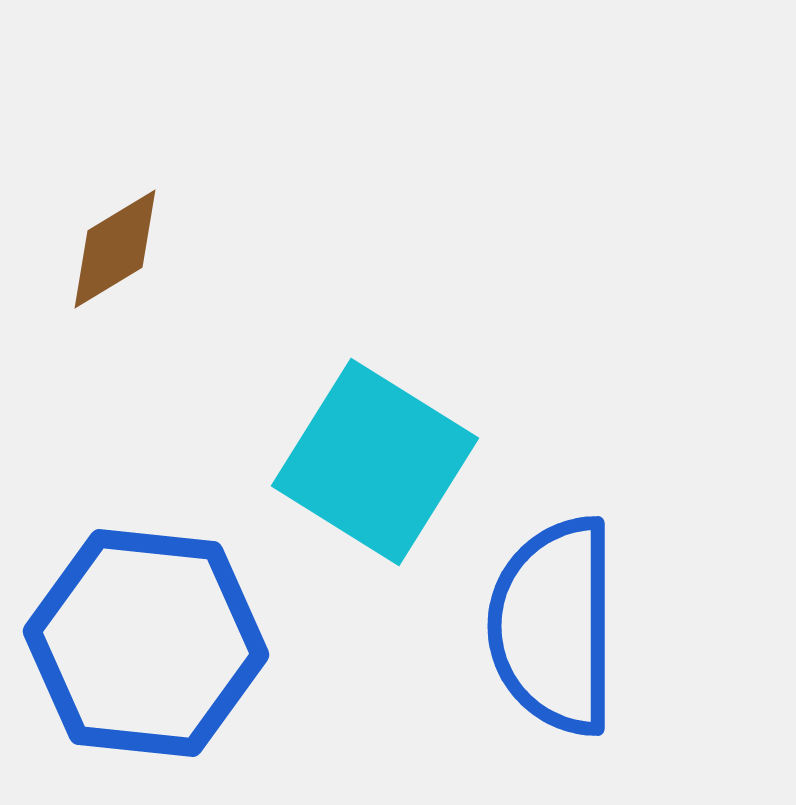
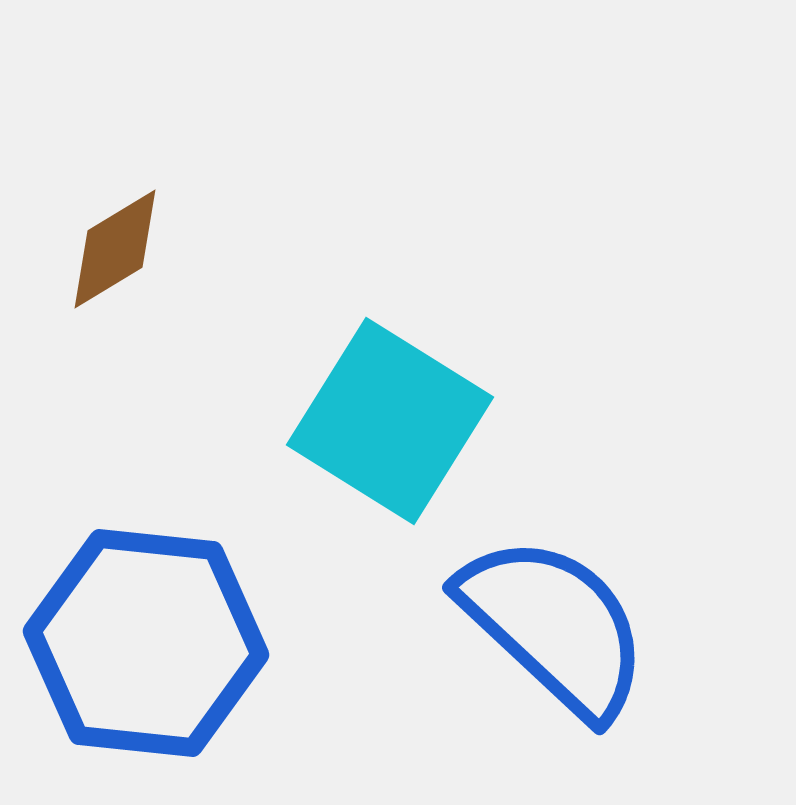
cyan square: moved 15 px right, 41 px up
blue semicircle: rotated 133 degrees clockwise
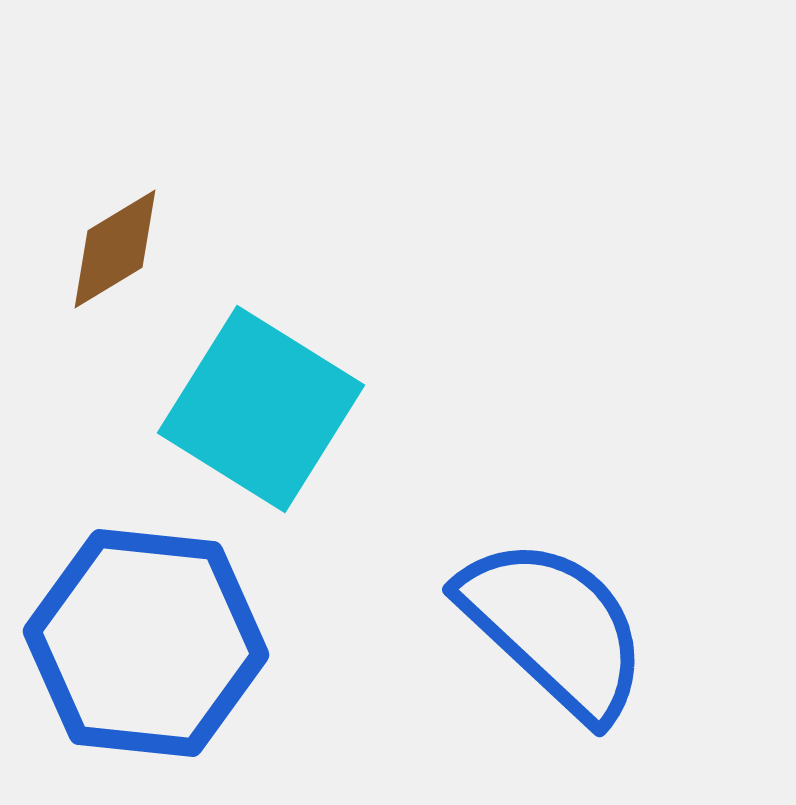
cyan square: moved 129 px left, 12 px up
blue semicircle: moved 2 px down
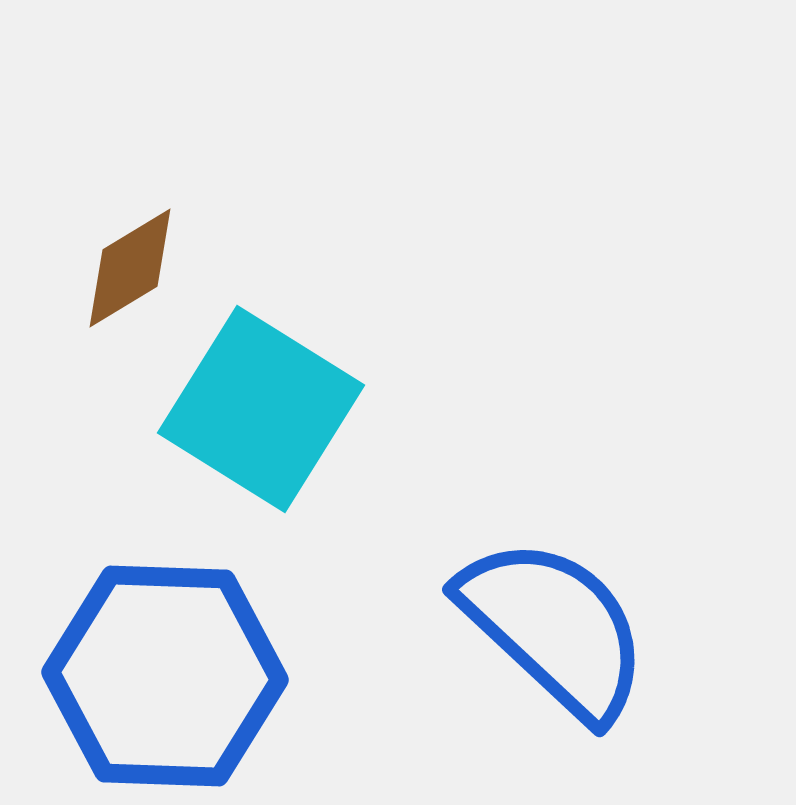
brown diamond: moved 15 px right, 19 px down
blue hexagon: moved 19 px right, 33 px down; rotated 4 degrees counterclockwise
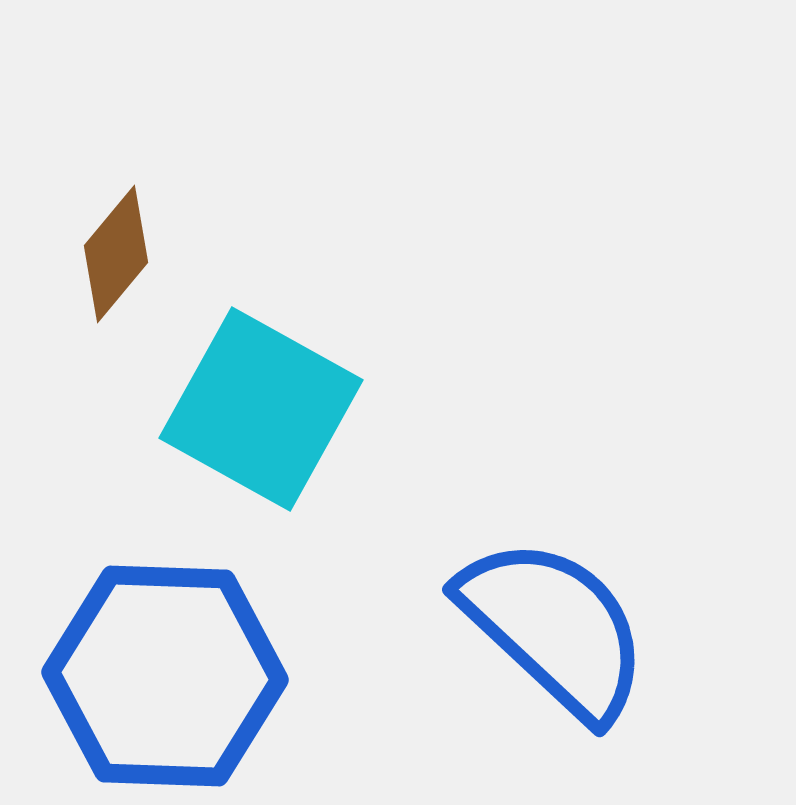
brown diamond: moved 14 px left, 14 px up; rotated 19 degrees counterclockwise
cyan square: rotated 3 degrees counterclockwise
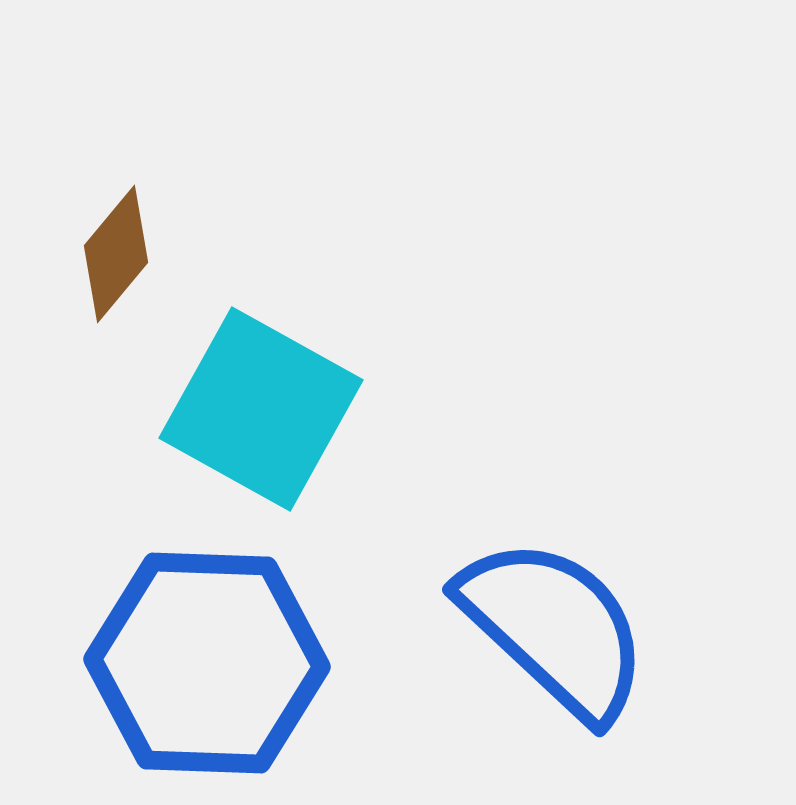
blue hexagon: moved 42 px right, 13 px up
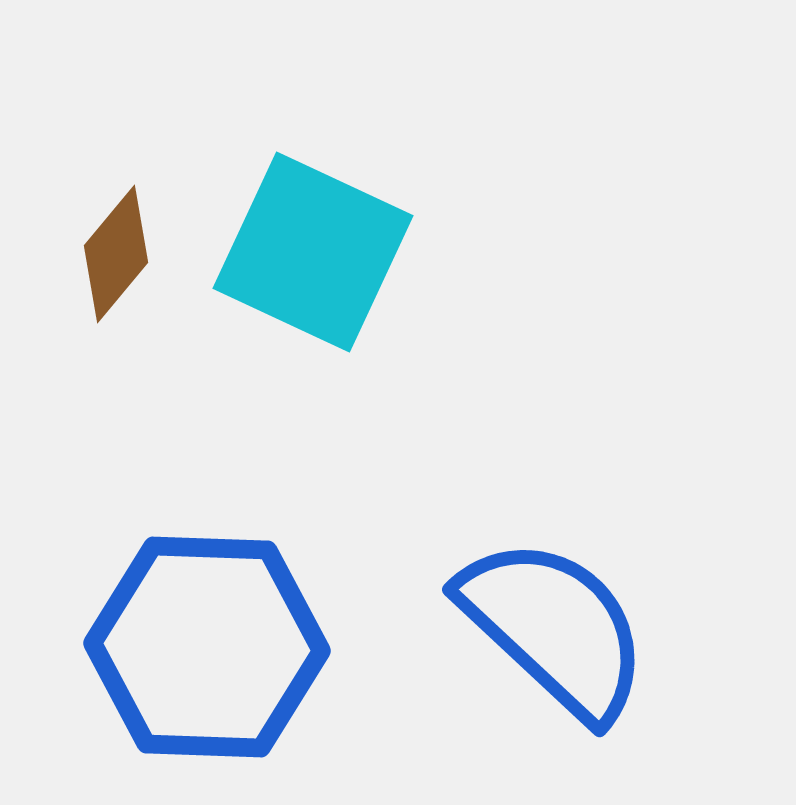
cyan square: moved 52 px right, 157 px up; rotated 4 degrees counterclockwise
blue hexagon: moved 16 px up
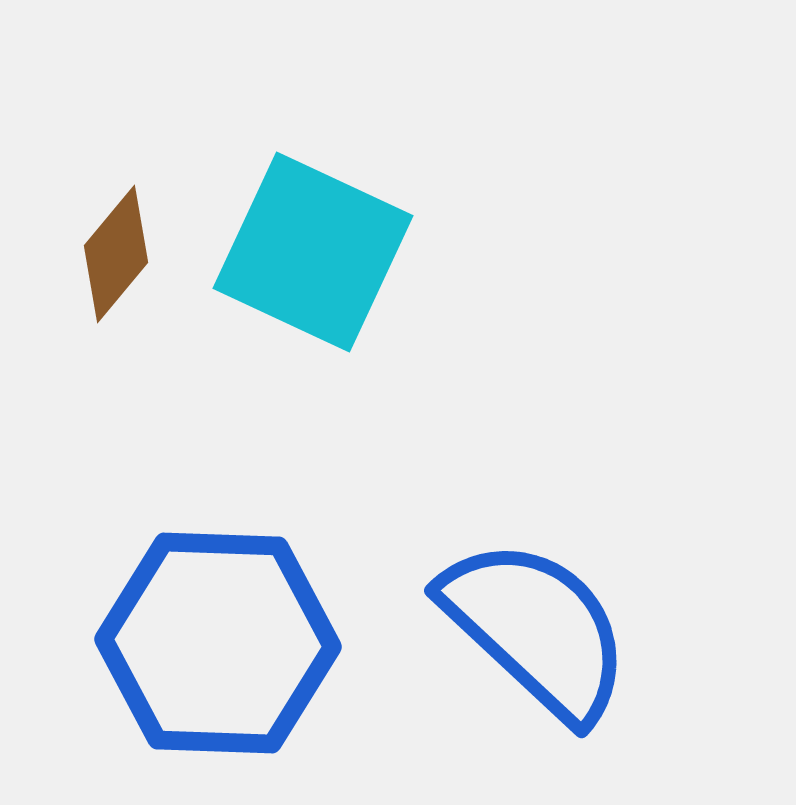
blue semicircle: moved 18 px left, 1 px down
blue hexagon: moved 11 px right, 4 px up
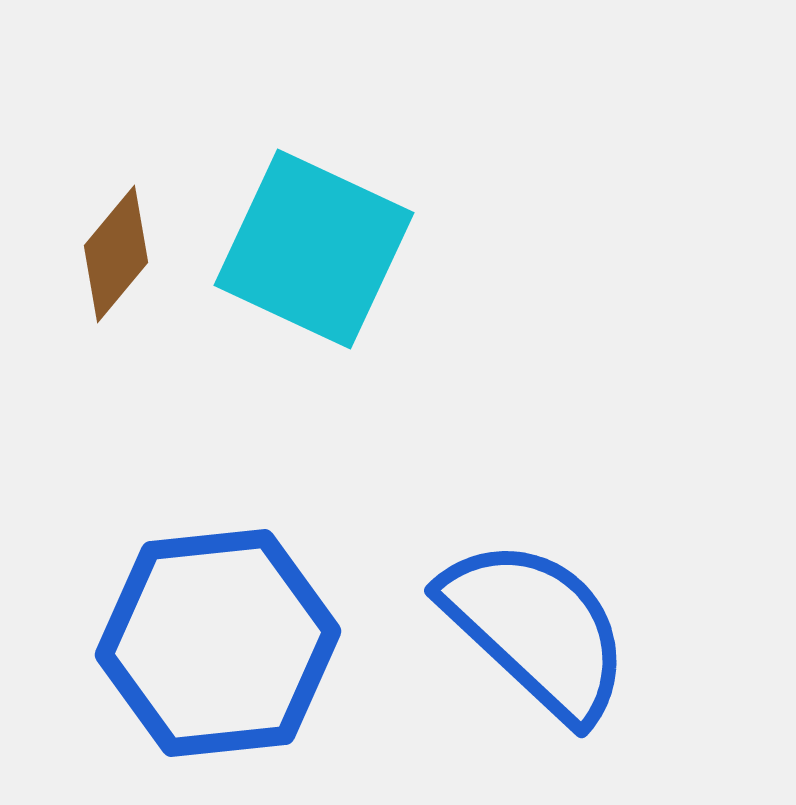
cyan square: moved 1 px right, 3 px up
blue hexagon: rotated 8 degrees counterclockwise
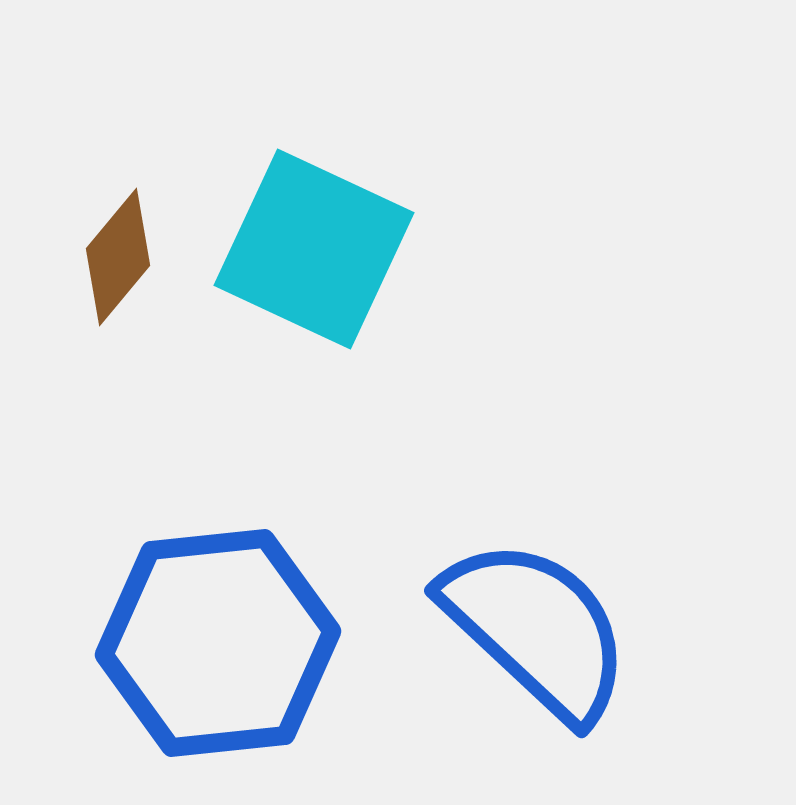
brown diamond: moved 2 px right, 3 px down
